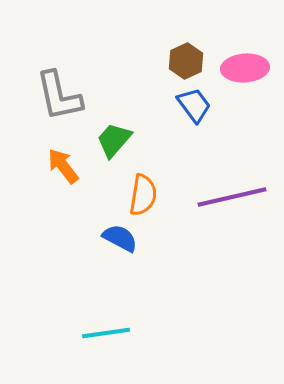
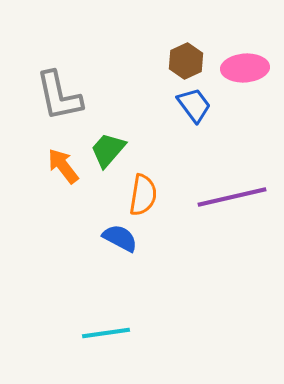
green trapezoid: moved 6 px left, 10 px down
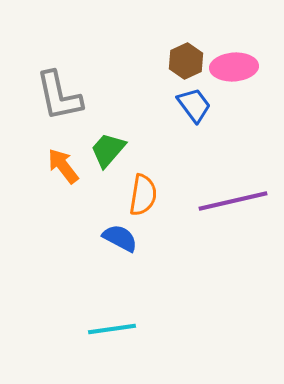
pink ellipse: moved 11 px left, 1 px up
purple line: moved 1 px right, 4 px down
cyan line: moved 6 px right, 4 px up
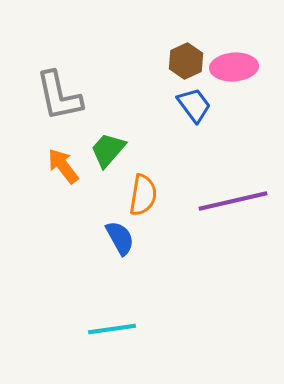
blue semicircle: rotated 33 degrees clockwise
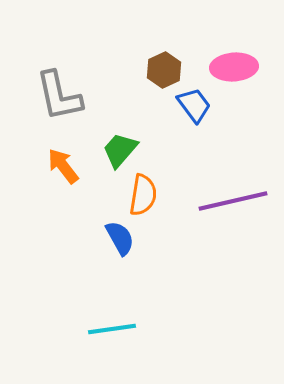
brown hexagon: moved 22 px left, 9 px down
green trapezoid: moved 12 px right
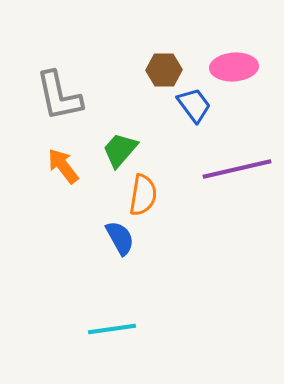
brown hexagon: rotated 24 degrees clockwise
purple line: moved 4 px right, 32 px up
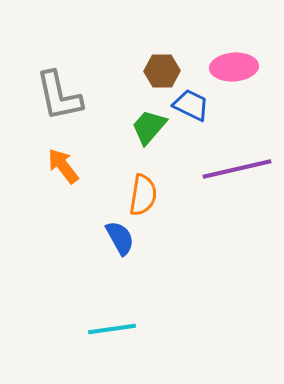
brown hexagon: moved 2 px left, 1 px down
blue trapezoid: moved 3 px left; rotated 27 degrees counterclockwise
green trapezoid: moved 29 px right, 23 px up
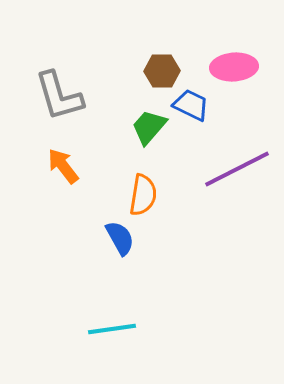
gray L-shape: rotated 4 degrees counterclockwise
purple line: rotated 14 degrees counterclockwise
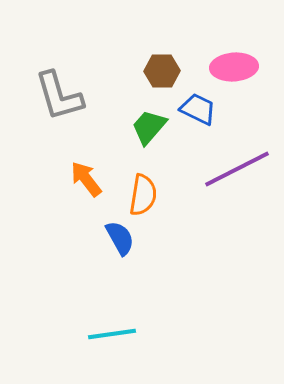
blue trapezoid: moved 7 px right, 4 px down
orange arrow: moved 23 px right, 13 px down
cyan line: moved 5 px down
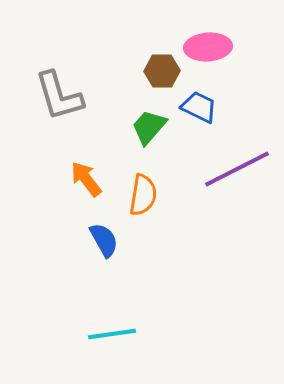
pink ellipse: moved 26 px left, 20 px up
blue trapezoid: moved 1 px right, 2 px up
blue semicircle: moved 16 px left, 2 px down
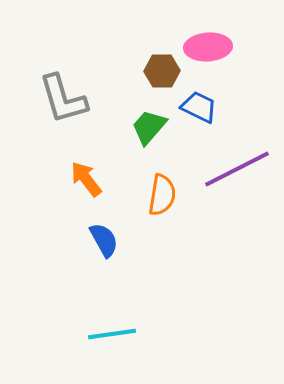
gray L-shape: moved 4 px right, 3 px down
orange semicircle: moved 19 px right
